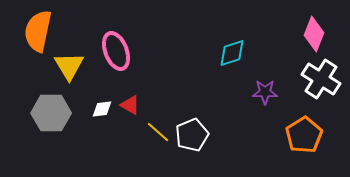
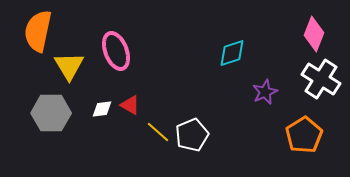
purple star: rotated 25 degrees counterclockwise
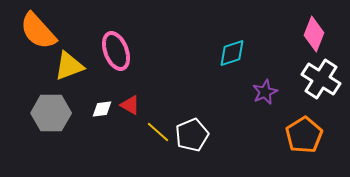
orange semicircle: rotated 54 degrees counterclockwise
yellow triangle: rotated 40 degrees clockwise
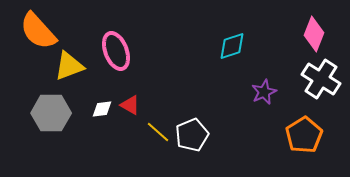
cyan diamond: moved 7 px up
purple star: moved 1 px left
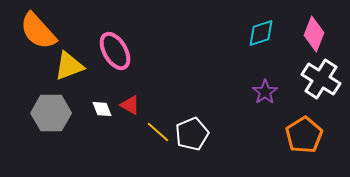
cyan diamond: moved 29 px right, 13 px up
pink ellipse: moved 1 px left; rotated 9 degrees counterclockwise
purple star: moved 1 px right; rotated 10 degrees counterclockwise
white diamond: rotated 75 degrees clockwise
white pentagon: moved 1 px up
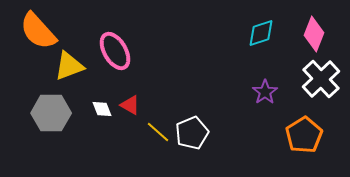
white cross: rotated 15 degrees clockwise
white pentagon: moved 1 px up
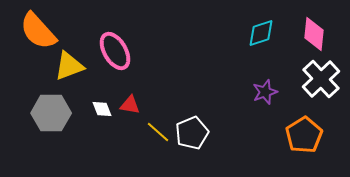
pink diamond: rotated 16 degrees counterclockwise
purple star: rotated 15 degrees clockwise
red triangle: rotated 20 degrees counterclockwise
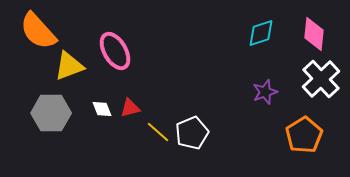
red triangle: moved 3 px down; rotated 25 degrees counterclockwise
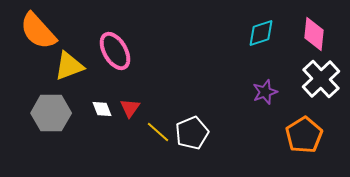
red triangle: rotated 40 degrees counterclockwise
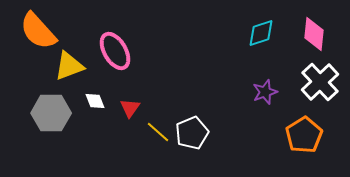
white cross: moved 1 px left, 3 px down
white diamond: moved 7 px left, 8 px up
